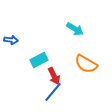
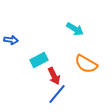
blue line: moved 4 px right, 2 px down
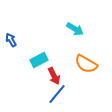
blue arrow: rotated 128 degrees counterclockwise
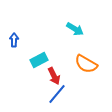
blue arrow: moved 3 px right; rotated 32 degrees clockwise
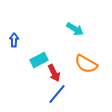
red arrow: moved 3 px up
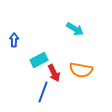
orange semicircle: moved 5 px left, 6 px down; rotated 20 degrees counterclockwise
blue line: moved 14 px left, 2 px up; rotated 20 degrees counterclockwise
